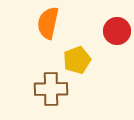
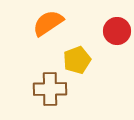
orange semicircle: rotated 44 degrees clockwise
brown cross: moved 1 px left
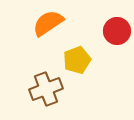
brown cross: moved 4 px left; rotated 20 degrees counterclockwise
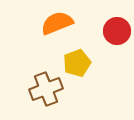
orange semicircle: moved 9 px right; rotated 12 degrees clockwise
yellow pentagon: moved 3 px down
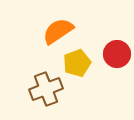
orange semicircle: moved 1 px right, 8 px down; rotated 12 degrees counterclockwise
red circle: moved 23 px down
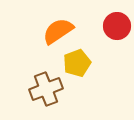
red circle: moved 28 px up
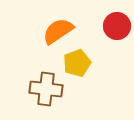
brown cross: rotated 28 degrees clockwise
